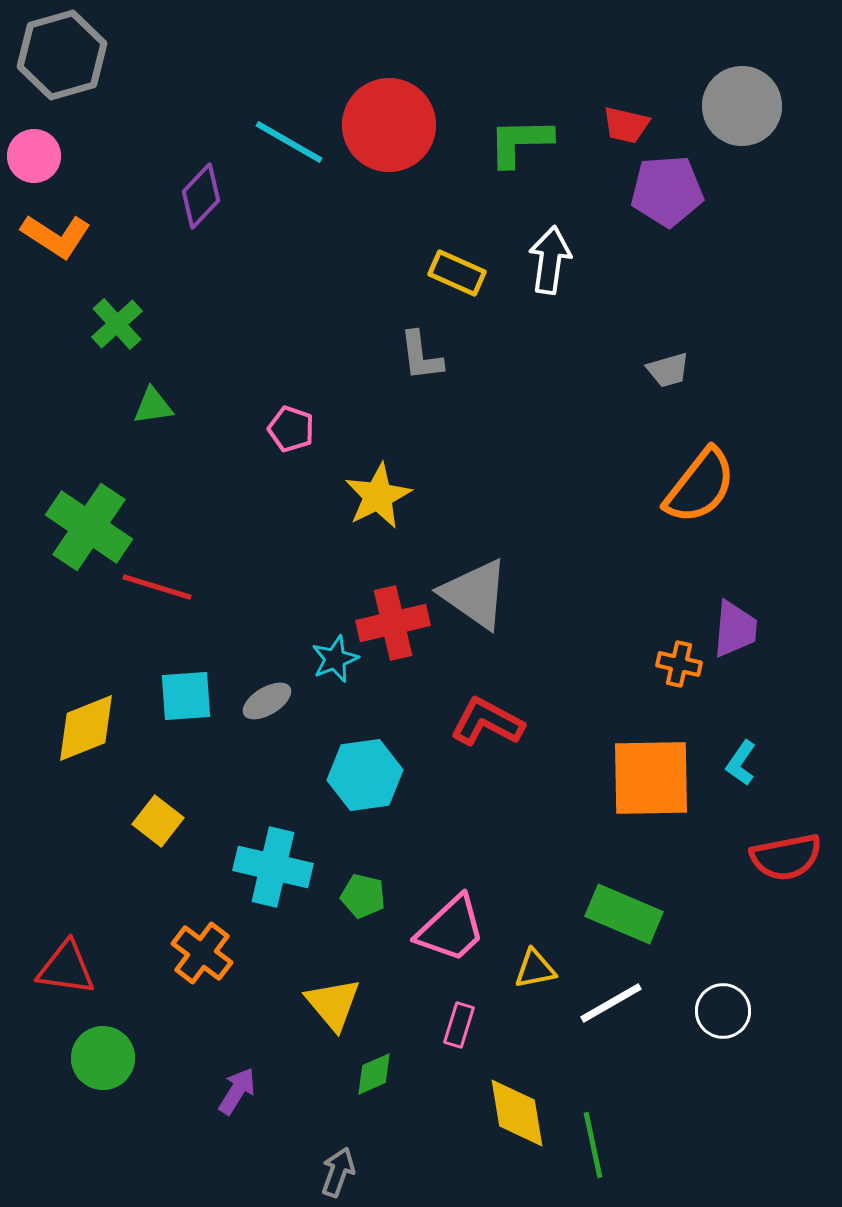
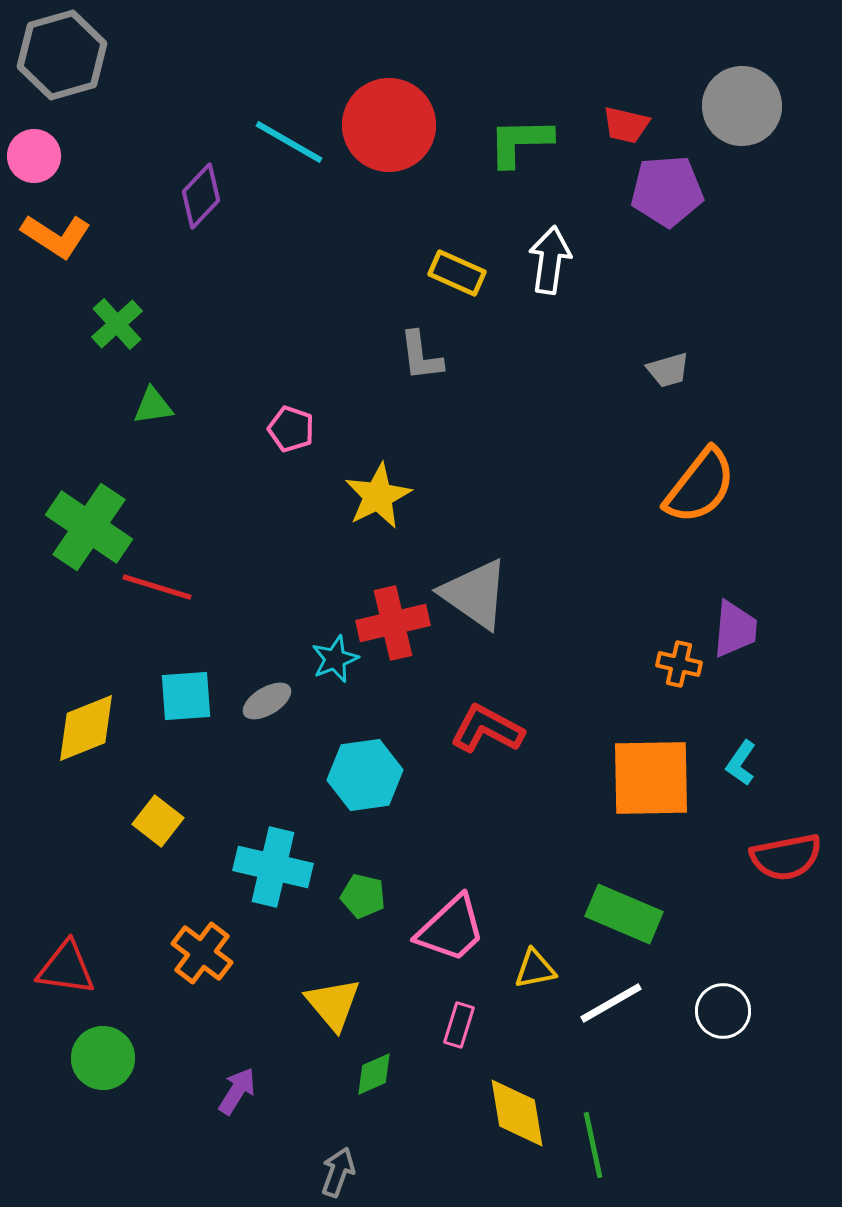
red L-shape at (487, 722): moved 7 px down
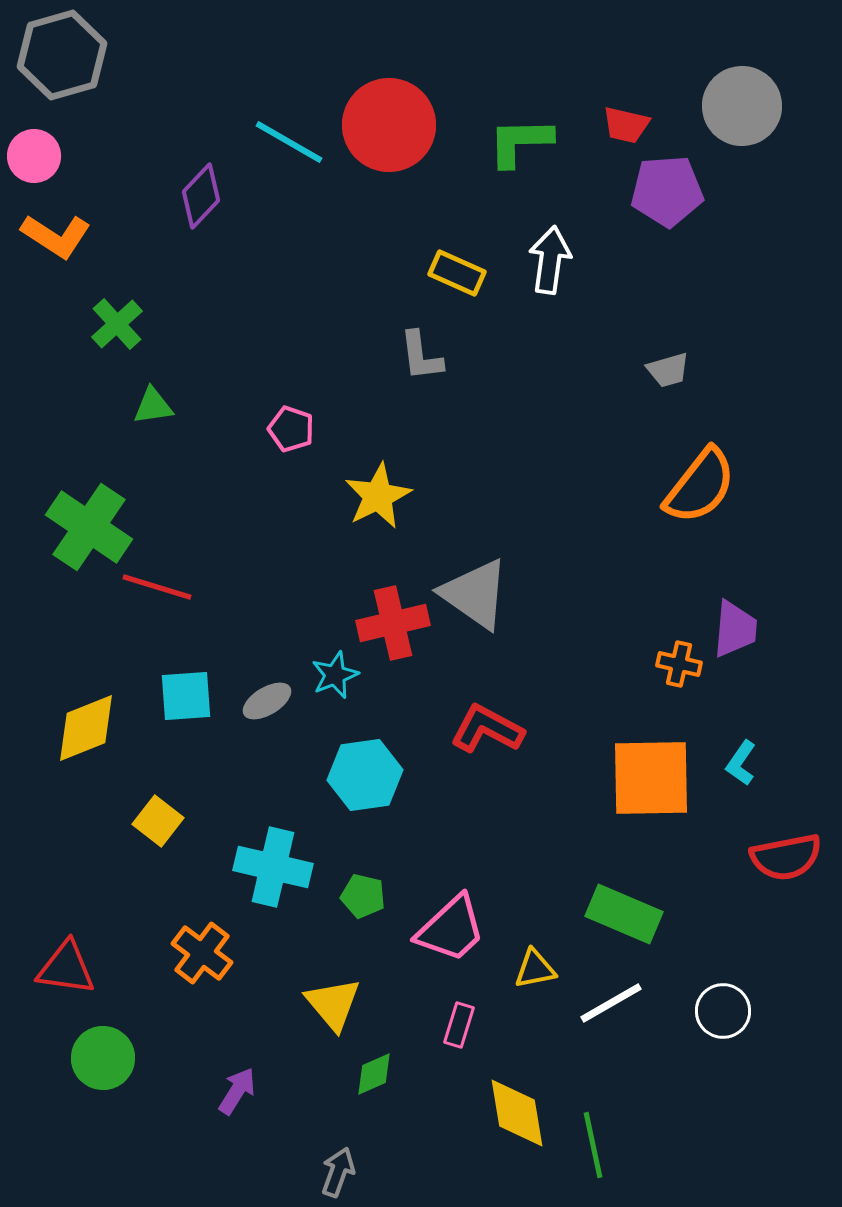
cyan star at (335, 659): moved 16 px down
